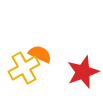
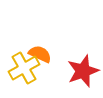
red star: moved 1 px up
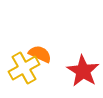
red star: rotated 20 degrees counterclockwise
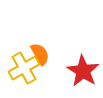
orange semicircle: rotated 35 degrees clockwise
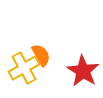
orange semicircle: moved 1 px right, 1 px down
